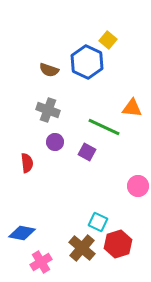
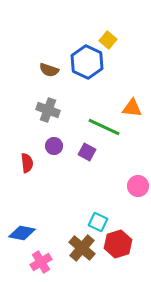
purple circle: moved 1 px left, 4 px down
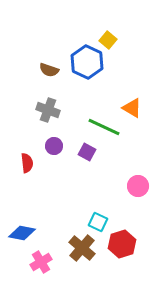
orange triangle: rotated 25 degrees clockwise
red hexagon: moved 4 px right
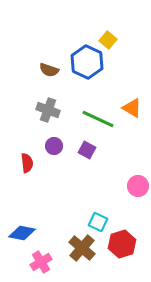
green line: moved 6 px left, 8 px up
purple square: moved 2 px up
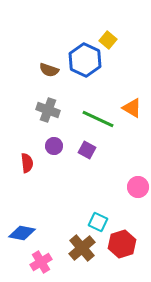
blue hexagon: moved 2 px left, 2 px up
pink circle: moved 1 px down
brown cross: rotated 8 degrees clockwise
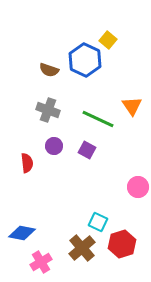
orange triangle: moved 2 px up; rotated 25 degrees clockwise
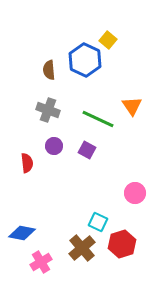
brown semicircle: rotated 66 degrees clockwise
pink circle: moved 3 px left, 6 px down
